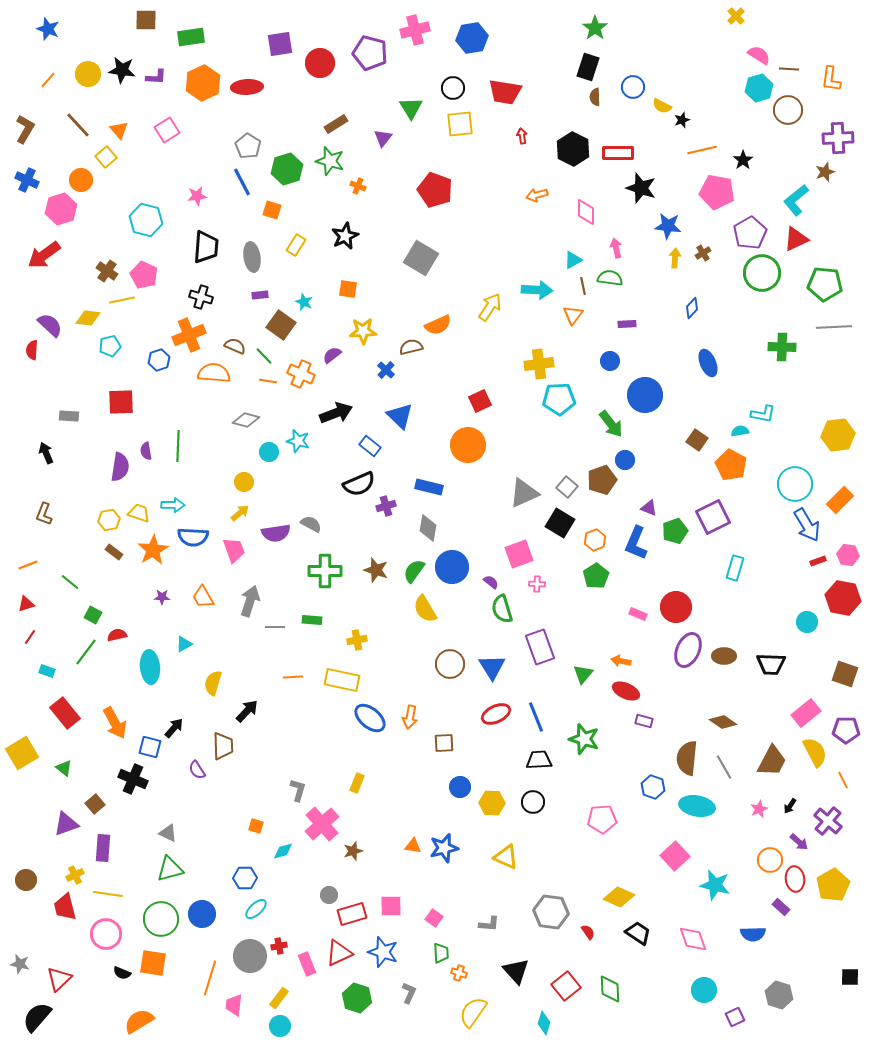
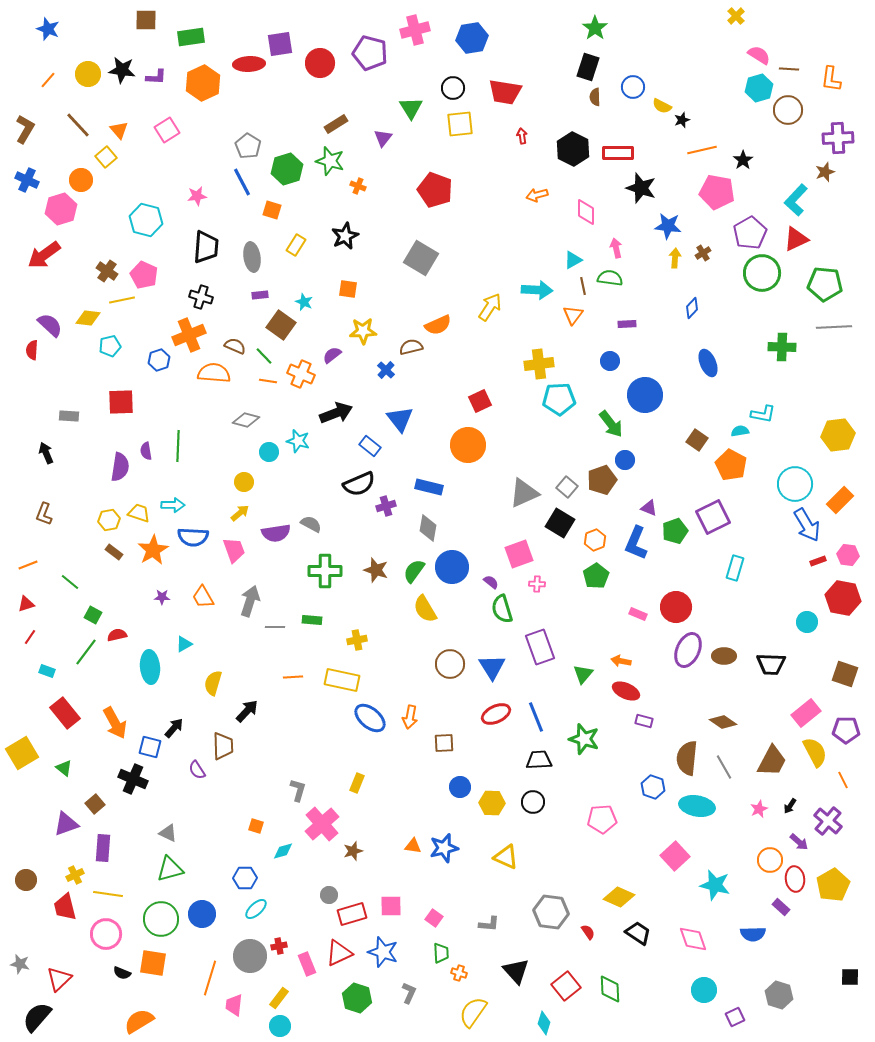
red ellipse at (247, 87): moved 2 px right, 23 px up
cyan L-shape at (796, 200): rotated 8 degrees counterclockwise
blue triangle at (400, 416): moved 3 px down; rotated 8 degrees clockwise
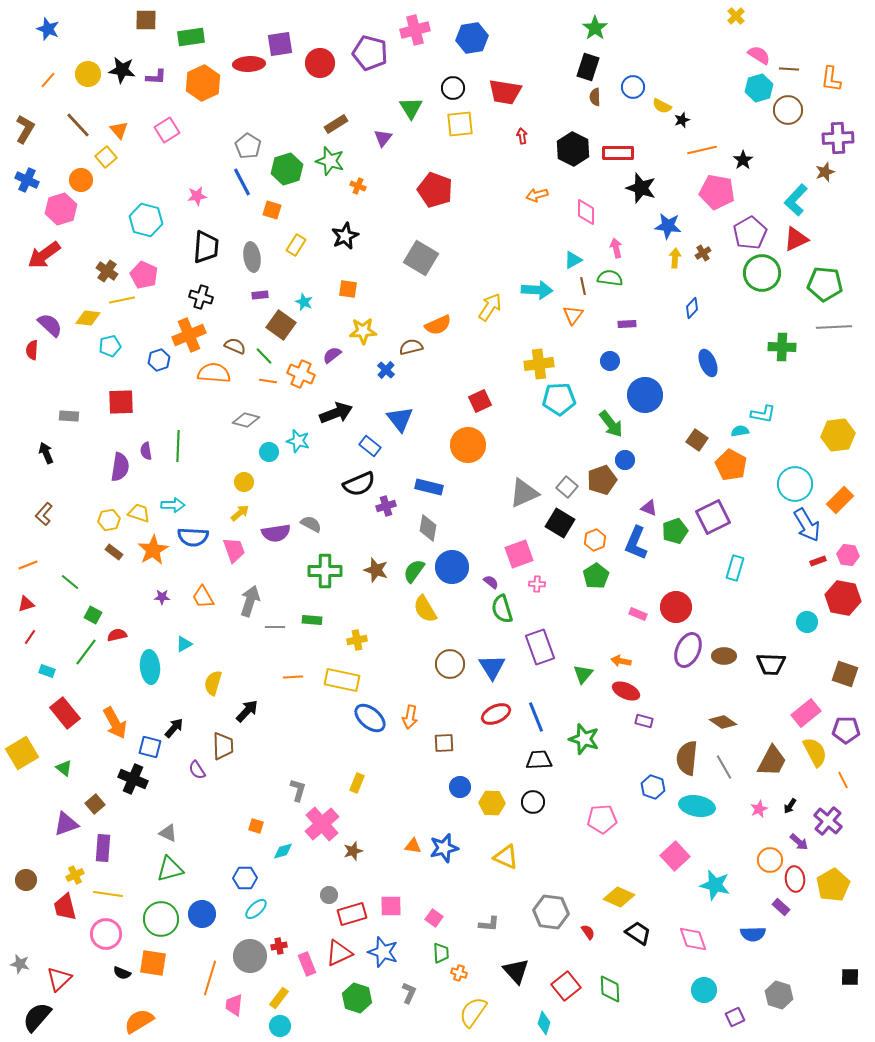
brown L-shape at (44, 514): rotated 20 degrees clockwise
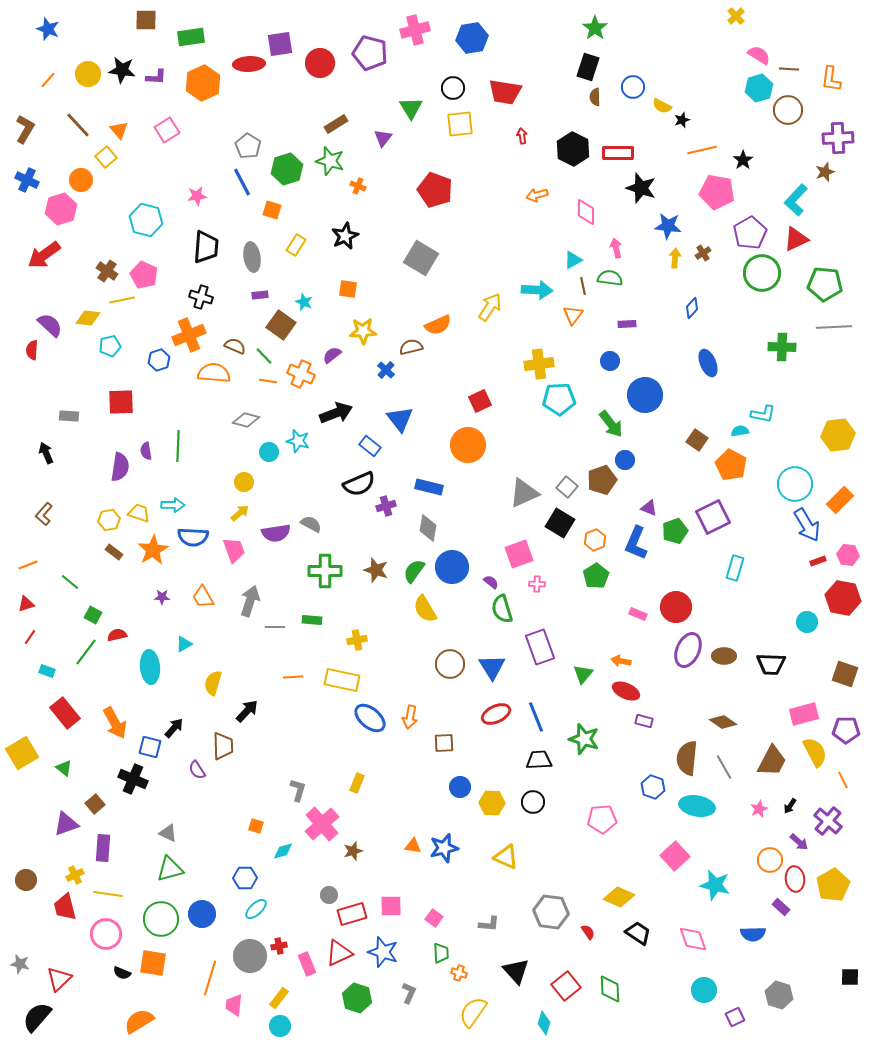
pink rectangle at (806, 713): moved 2 px left, 1 px down; rotated 24 degrees clockwise
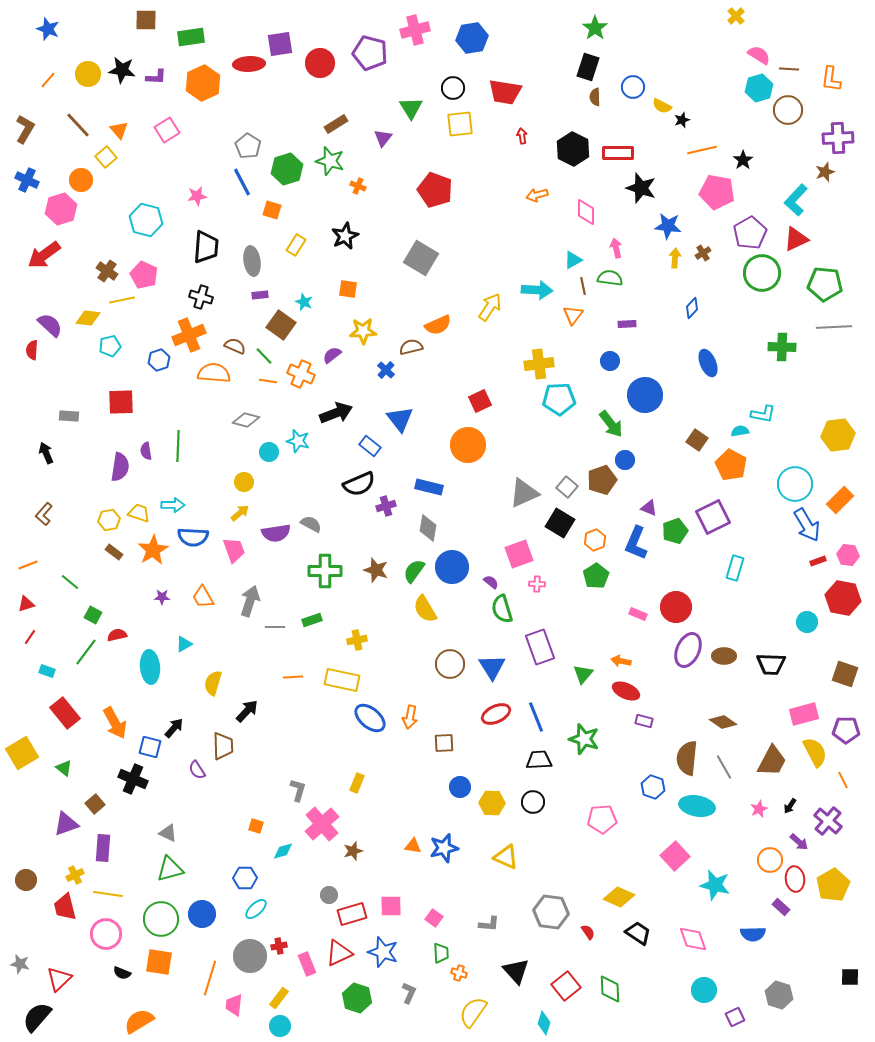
gray ellipse at (252, 257): moved 4 px down
green rectangle at (312, 620): rotated 24 degrees counterclockwise
orange square at (153, 963): moved 6 px right, 1 px up
